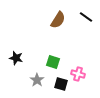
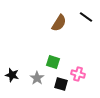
brown semicircle: moved 1 px right, 3 px down
black star: moved 4 px left, 17 px down
gray star: moved 2 px up
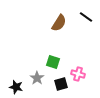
black star: moved 4 px right, 12 px down
black square: rotated 32 degrees counterclockwise
